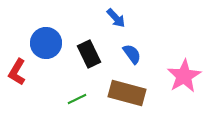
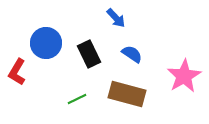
blue semicircle: rotated 20 degrees counterclockwise
brown rectangle: moved 1 px down
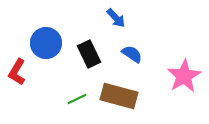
brown rectangle: moved 8 px left, 2 px down
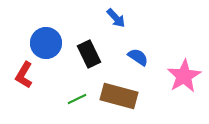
blue semicircle: moved 6 px right, 3 px down
red L-shape: moved 7 px right, 3 px down
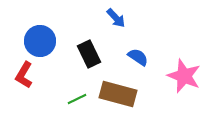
blue circle: moved 6 px left, 2 px up
pink star: rotated 20 degrees counterclockwise
brown rectangle: moved 1 px left, 2 px up
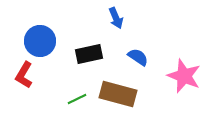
blue arrow: rotated 20 degrees clockwise
black rectangle: rotated 76 degrees counterclockwise
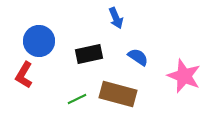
blue circle: moved 1 px left
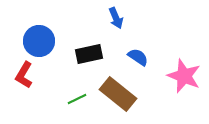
brown rectangle: rotated 24 degrees clockwise
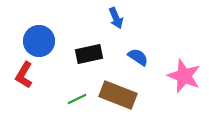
brown rectangle: moved 1 px down; rotated 18 degrees counterclockwise
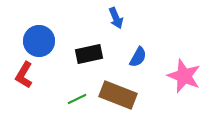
blue semicircle: rotated 85 degrees clockwise
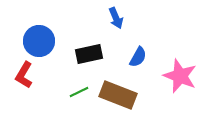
pink star: moved 4 px left
green line: moved 2 px right, 7 px up
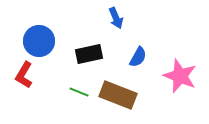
green line: rotated 48 degrees clockwise
